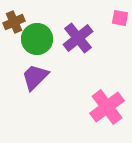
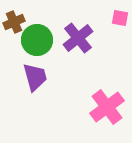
green circle: moved 1 px down
purple trapezoid: rotated 120 degrees clockwise
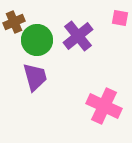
purple cross: moved 2 px up
pink cross: moved 3 px left, 1 px up; rotated 28 degrees counterclockwise
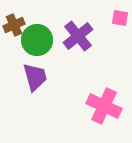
brown cross: moved 3 px down
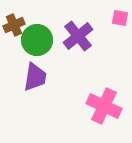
purple trapezoid: rotated 24 degrees clockwise
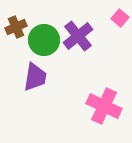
pink square: rotated 30 degrees clockwise
brown cross: moved 2 px right, 2 px down
green circle: moved 7 px right
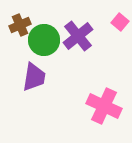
pink square: moved 4 px down
brown cross: moved 4 px right, 2 px up
purple trapezoid: moved 1 px left
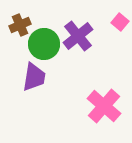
green circle: moved 4 px down
pink cross: rotated 16 degrees clockwise
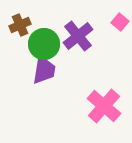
purple trapezoid: moved 10 px right, 7 px up
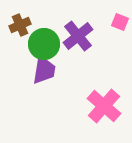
pink square: rotated 18 degrees counterclockwise
